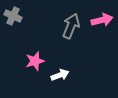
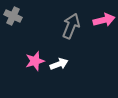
pink arrow: moved 2 px right
white arrow: moved 1 px left, 11 px up
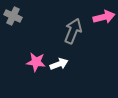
pink arrow: moved 3 px up
gray arrow: moved 2 px right, 5 px down
pink star: moved 1 px right, 1 px down; rotated 24 degrees clockwise
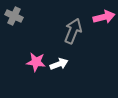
gray cross: moved 1 px right
